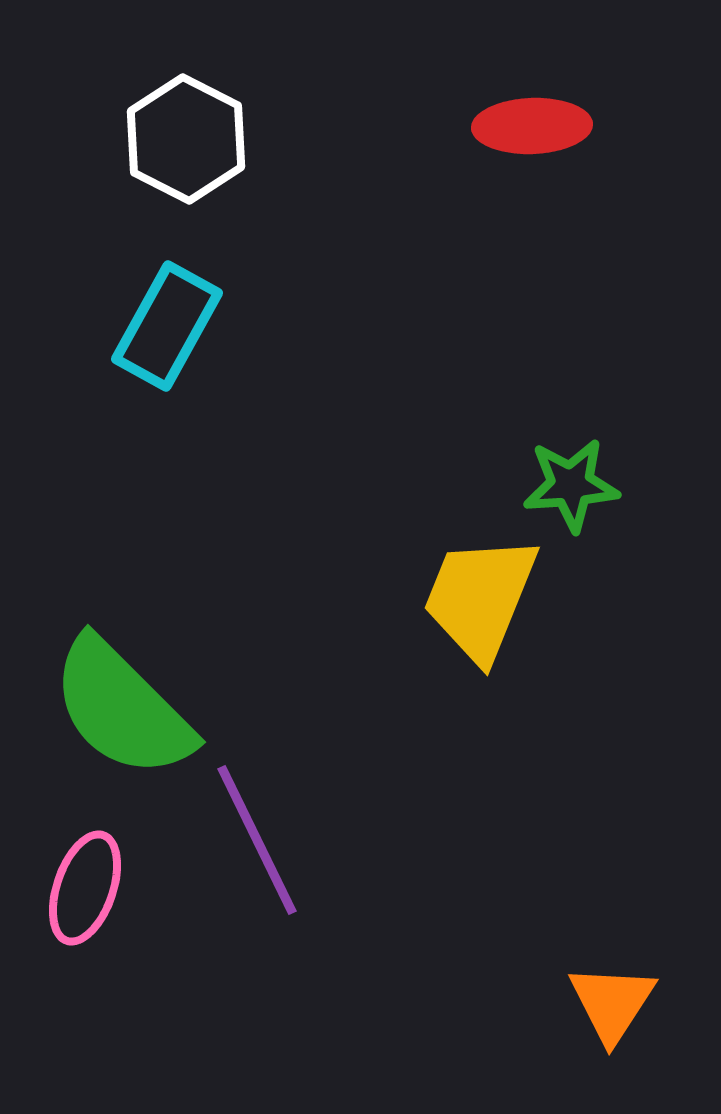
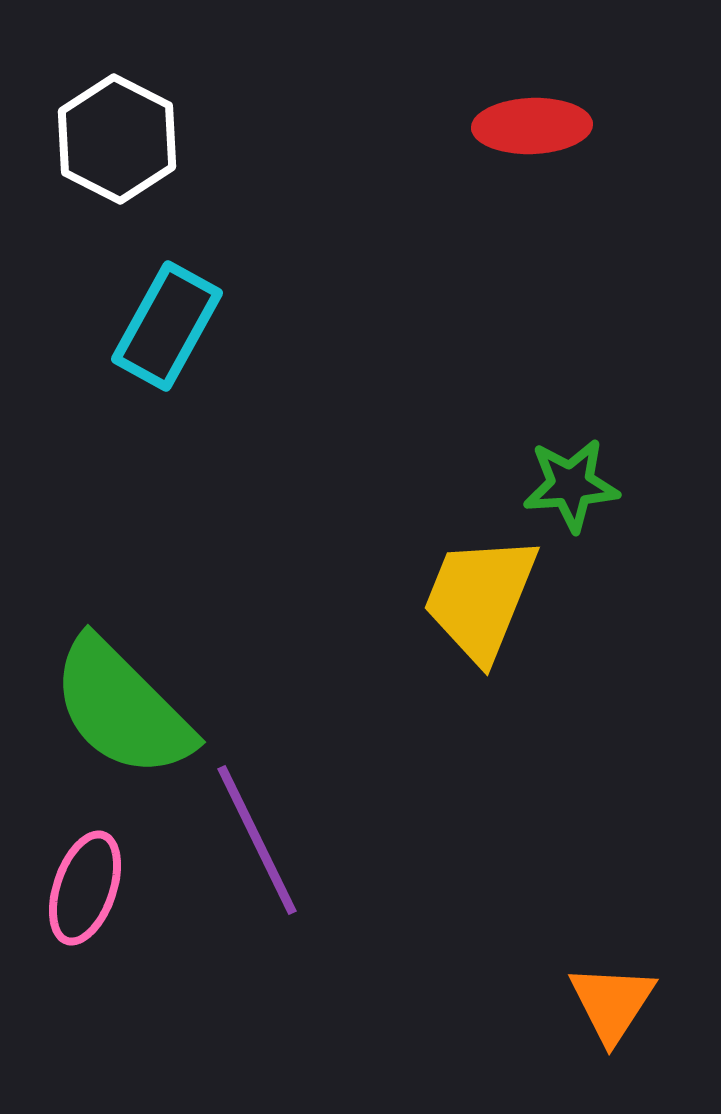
white hexagon: moved 69 px left
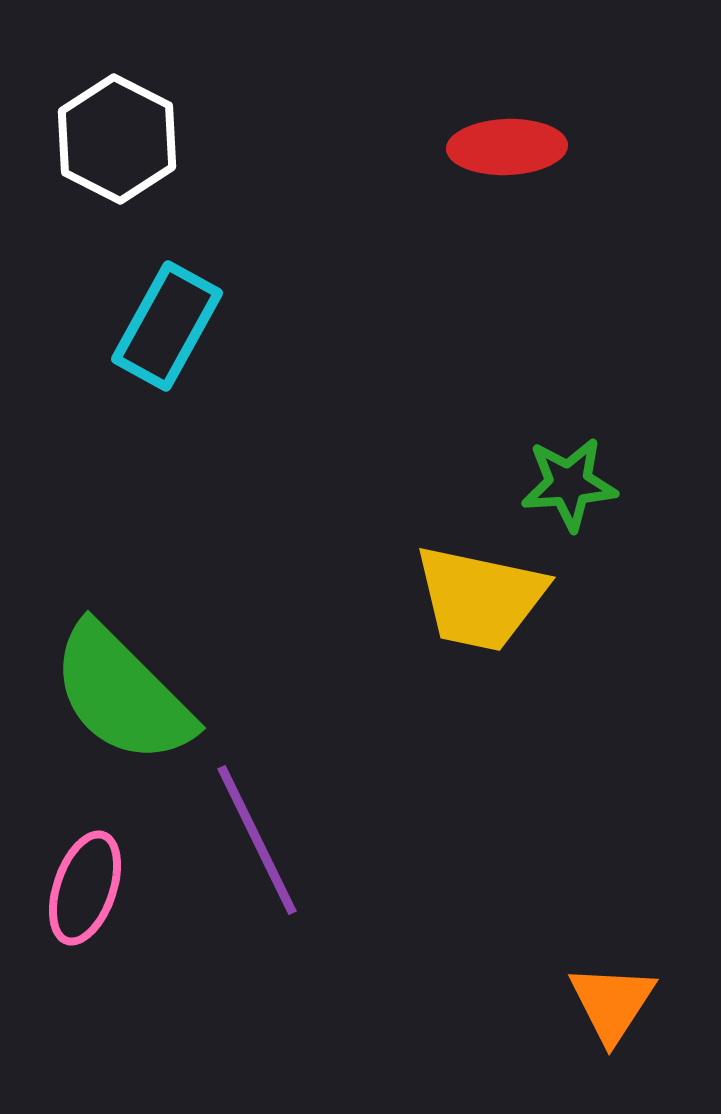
red ellipse: moved 25 px left, 21 px down
green star: moved 2 px left, 1 px up
yellow trapezoid: rotated 100 degrees counterclockwise
green semicircle: moved 14 px up
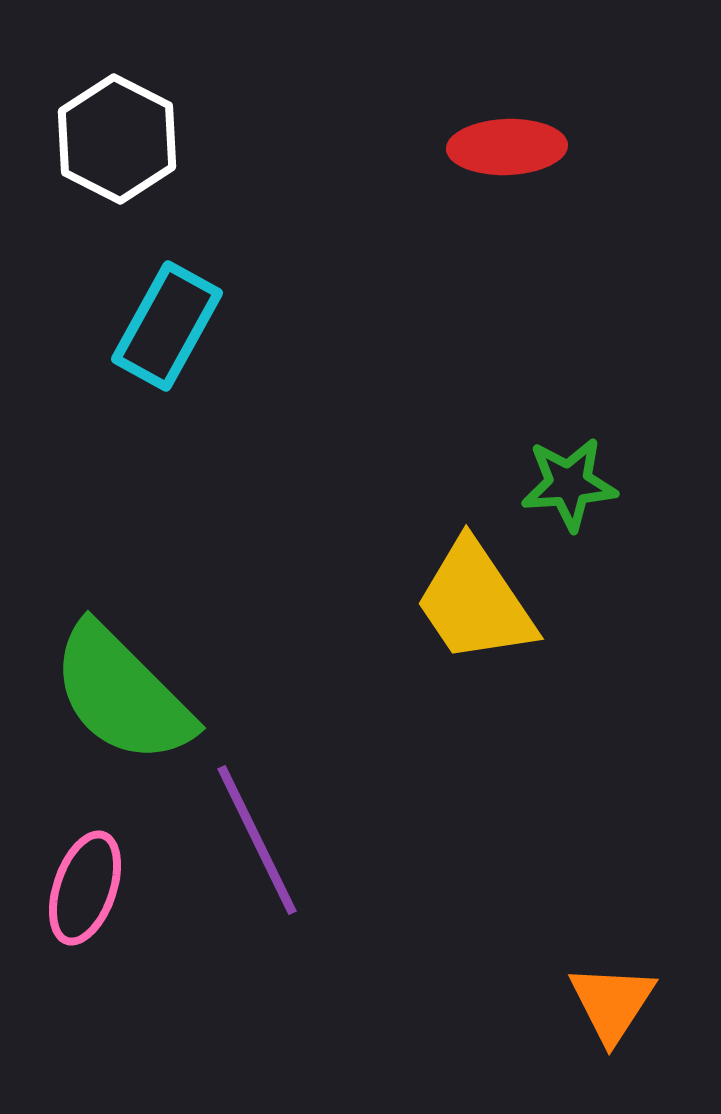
yellow trapezoid: moved 5 px left, 4 px down; rotated 44 degrees clockwise
